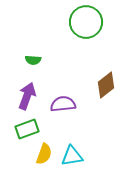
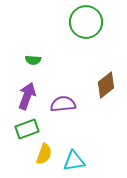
cyan triangle: moved 2 px right, 5 px down
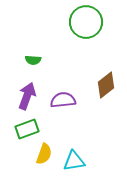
purple semicircle: moved 4 px up
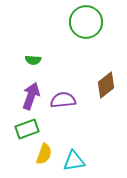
purple arrow: moved 4 px right
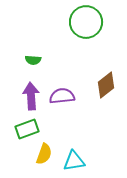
purple arrow: rotated 24 degrees counterclockwise
purple semicircle: moved 1 px left, 4 px up
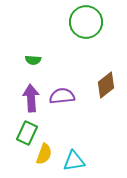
purple arrow: moved 2 px down
green rectangle: moved 4 px down; rotated 45 degrees counterclockwise
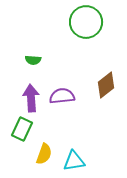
green rectangle: moved 5 px left, 4 px up
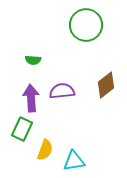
green circle: moved 3 px down
purple semicircle: moved 5 px up
yellow semicircle: moved 1 px right, 4 px up
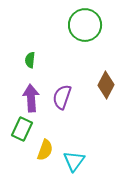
green circle: moved 1 px left
green semicircle: moved 3 px left; rotated 91 degrees clockwise
brown diamond: rotated 24 degrees counterclockwise
purple semicircle: moved 6 px down; rotated 65 degrees counterclockwise
cyan triangle: rotated 45 degrees counterclockwise
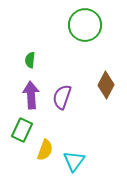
purple arrow: moved 3 px up
green rectangle: moved 1 px down
